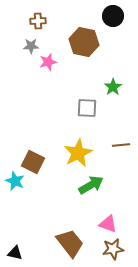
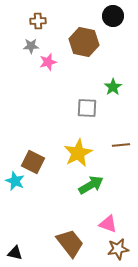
brown star: moved 5 px right
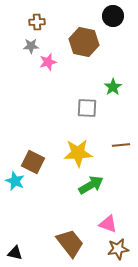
brown cross: moved 1 px left, 1 px down
yellow star: rotated 24 degrees clockwise
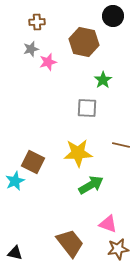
gray star: moved 3 px down; rotated 14 degrees counterclockwise
green star: moved 10 px left, 7 px up
brown line: rotated 18 degrees clockwise
cyan star: rotated 24 degrees clockwise
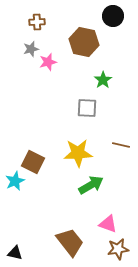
brown trapezoid: moved 1 px up
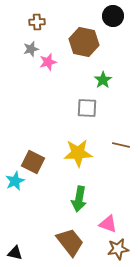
green arrow: moved 12 px left, 14 px down; rotated 130 degrees clockwise
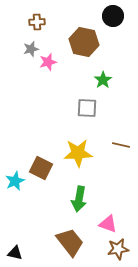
brown square: moved 8 px right, 6 px down
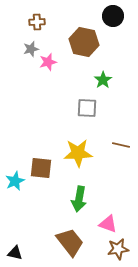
brown square: rotated 20 degrees counterclockwise
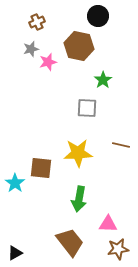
black circle: moved 15 px left
brown cross: rotated 21 degrees counterclockwise
brown hexagon: moved 5 px left, 4 px down
cyan star: moved 2 px down; rotated 12 degrees counterclockwise
pink triangle: rotated 18 degrees counterclockwise
black triangle: rotated 42 degrees counterclockwise
